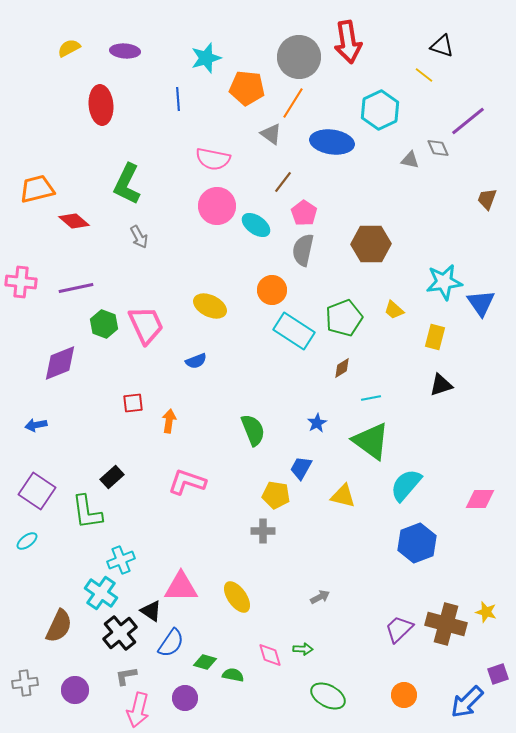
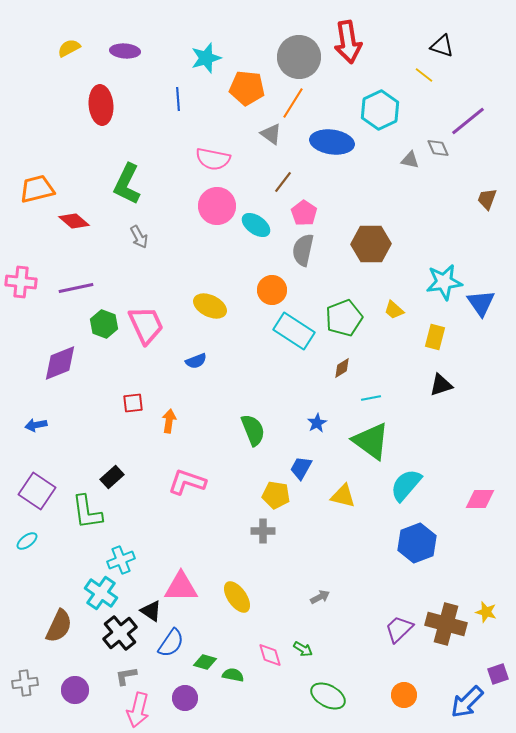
green arrow at (303, 649): rotated 30 degrees clockwise
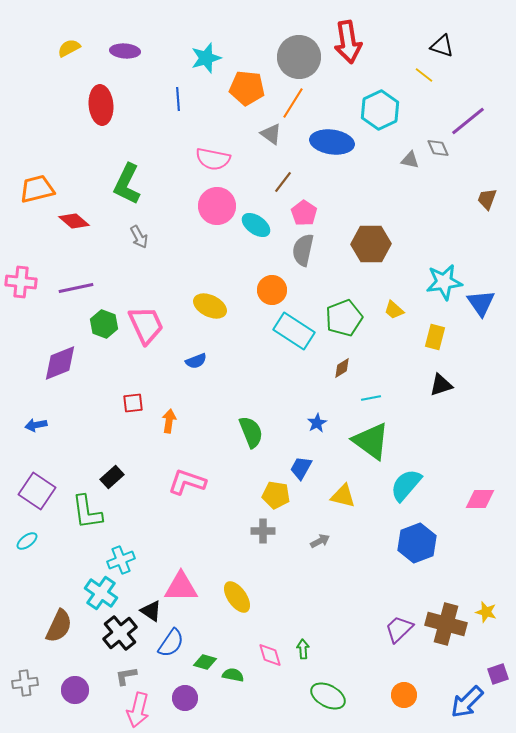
green semicircle at (253, 430): moved 2 px left, 2 px down
gray arrow at (320, 597): moved 56 px up
green arrow at (303, 649): rotated 126 degrees counterclockwise
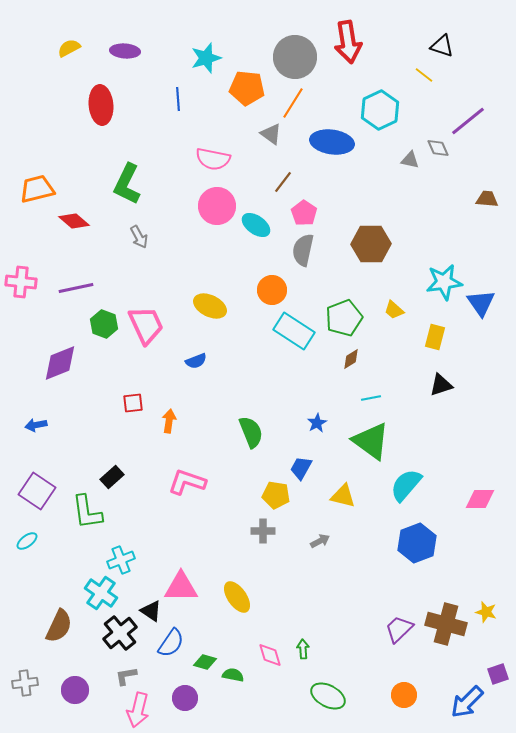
gray circle at (299, 57): moved 4 px left
brown trapezoid at (487, 199): rotated 75 degrees clockwise
brown diamond at (342, 368): moved 9 px right, 9 px up
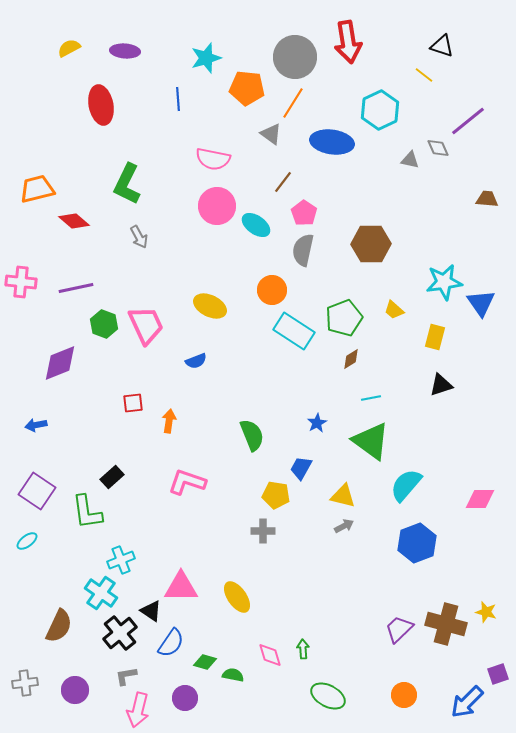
red ellipse at (101, 105): rotated 6 degrees counterclockwise
green semicircle at (251, 432): moved 1 px right, 3 px down
gray arrow at (320, 541): moved 24 px right, 15 px up
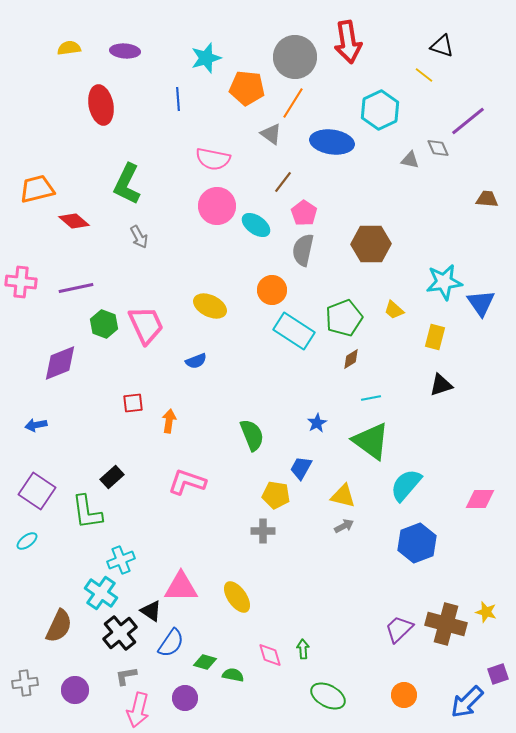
yellow semicircle at (69, 48): rotated 20 degrees clockwise
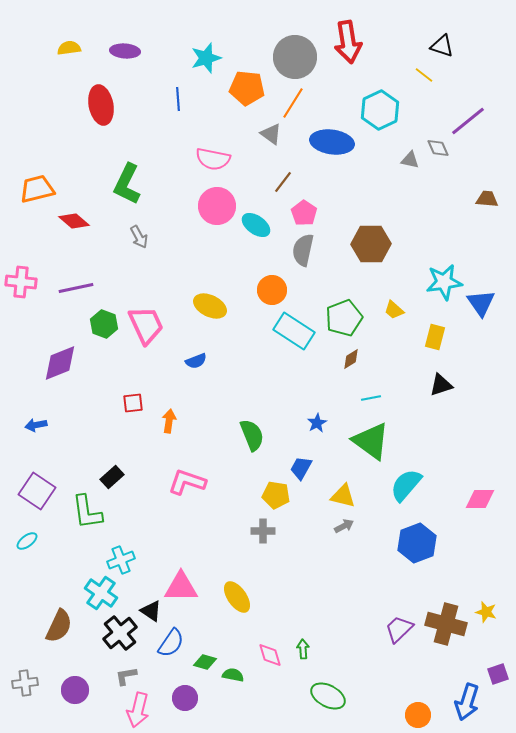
orange circle at (404, 695): moved 14 px right, 20 px down
blue arrow at (467, 702): rotated 27 degrees counterclockwise
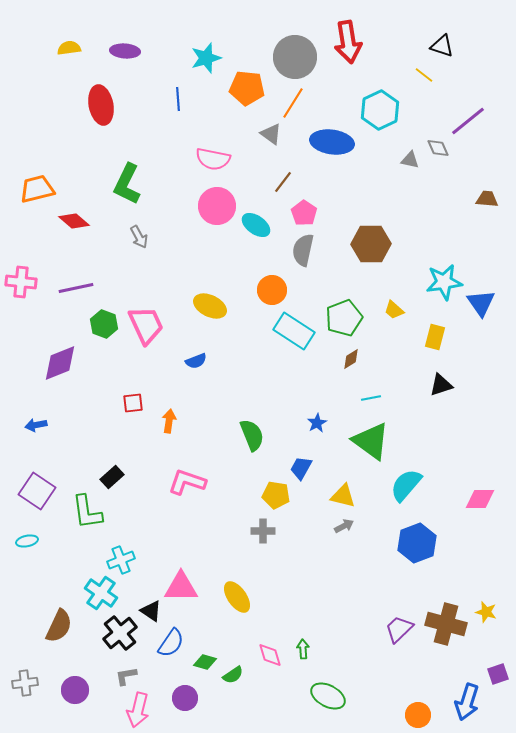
cyan ellipse at (27, 541): rotated 25 degrees clockwise
green semicircle at (233, 675): rotated 135 degrees clockwise
